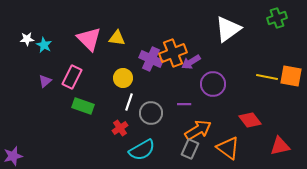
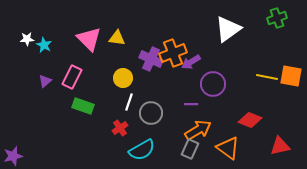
purple line: moved 7 px right
red diamond: rotated 30 degrees counterclockwise
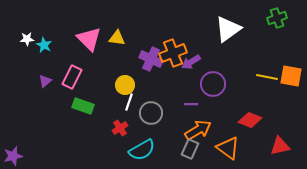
yellow circle: moved 2 px right, 7 px down
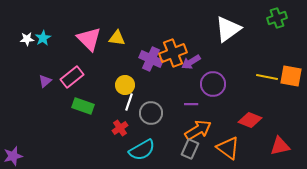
cyan star: moved 1 px left, 7 px up; rotated 14 degrees clockwise
pink rectangle: rotated 25 degrees clockwise
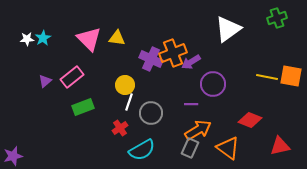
green rectangle: moved 1 px down; rotated 40 degrees counterclockwise
gray rectangle: moved 1 px up
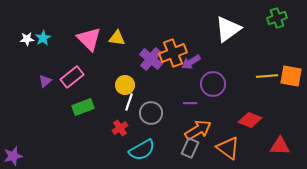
purple cross: rotated 15 degrees clockwise
yellow line: moved 1 px up; rotated 15 degrees counterclockwise
purple line: moved 1 px left, 1 px up
red triangle: rotated 15 degrees clockwise
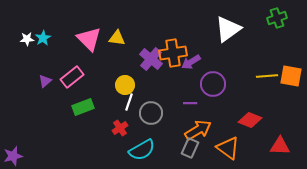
orange cross: rotated 12 degrees clockwise
